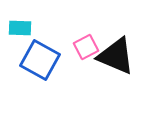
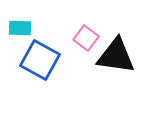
pink square: moved 9 px up; rotated 25 degrees counterclockwise
black triangle: rotated 15 degrees counterclockwise
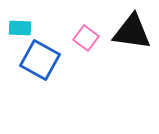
black triangle: moved 16 px right, 24 px up
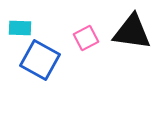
pink square: rotated 25 degrees clockwise
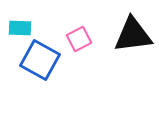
black triangle: moved 1 px right, 3 px down; rotated 15 degrees counterclockwise
pink square: moved 7 px left, 1 px down
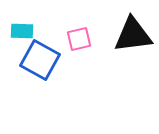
cyan rectangle: moved 2 px right, 3 px down
pink square: rotated 15 degrees clockwise
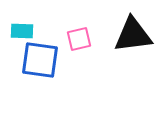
blue square: rotated 21 degrees counterclockwise
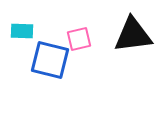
blue square: moved 10 px right; rotated 6 degrees clockwise
